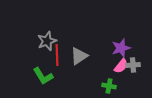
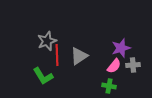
pink semicircle: moved 7 px left
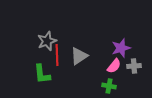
gray cross: moved 1 px right, 1 px down
green L-shape: moved 1 px left, 2 px up; rotated 25 degrees clockwise
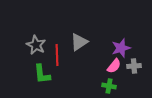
gray star: moved 11 px left, 4 px down; rotated 24 degrees counterclockwise
gray triangle: moved 14 px up
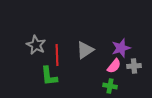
gray triangle: moved 6 px right, 8 px down
green L-shape: moved 7 px right, 2 px down
green cross: moved 1 px right
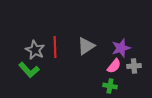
gray star: moved 1 px left, 5 px down
gray triangle: moved 1 px right, 4 px up
red line: moved 2 px left, 8 px up
green L-shape: moved 20 px left, 6 px up; rotated 35 degrees counterclockwise
